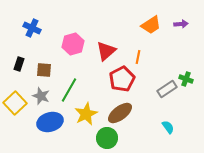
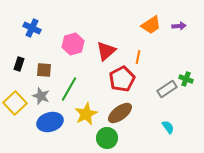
purple arrow: moved 2 px left, 2 px down
green line: moved 1 px up
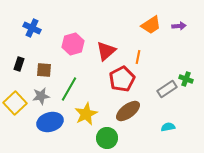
gray star: rotated 30 degrees counterclockwise
brown ellipse: moved 8 px right, 2 px up
cyan semicircle: rotated 64 degrees counterclockwise
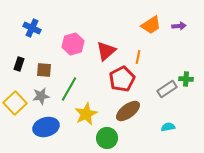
green cross: rotated 16 degrees counterclockwise
blue ellipse: moved 4 px left, 5 px down
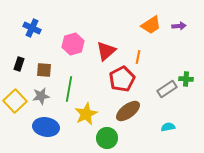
green line: rotated 20 degrees counterclockwise
yellow square: moved 2 px up
blue ellipse: rotated 25 degrees clockwise
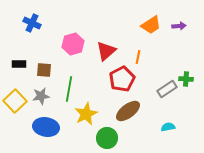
blue cross: moved 5 px up
black rectangle: rotated 72 degrees clockwise
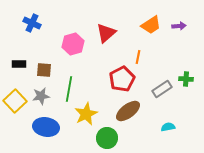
red triangle: moved 18 px up
gray rectangle: moved 5 px left
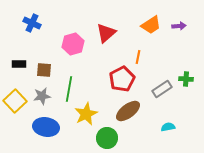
gray star: moved 1 px right
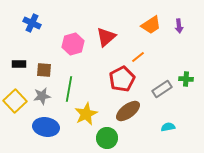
purple arrow: rotated 88 degrees clockwise
red triangle: moved 4 px down
orange line: rotated 40 degrees clockwise
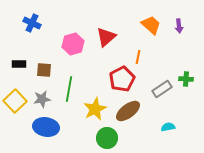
orange trapezoid: rotated 105 degrees counterclockwise
orange line: rotated 40 degrees counterclockwise
gray star: moved 3 px down
yellow star: moved 9 px right, 5 px up
